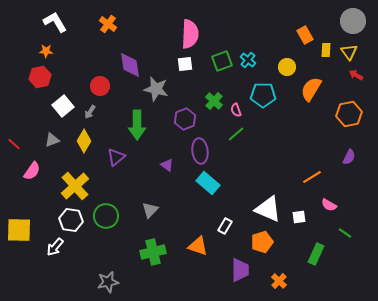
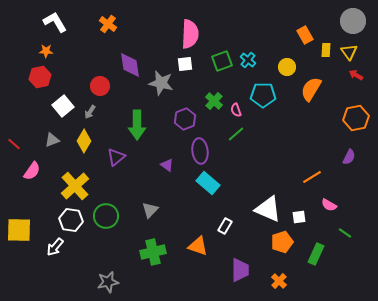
gray star at (156, 89): moved 5 px right, 6 px up
orange hexagon at (349, 114): moved 7 px right, 4 px down
orange pentagon at (262, 242): moved 20 px right
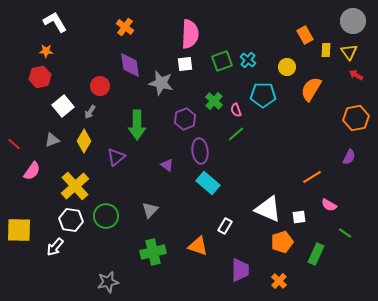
orange cross at (108, 24): moved 17 px right, 3 px down
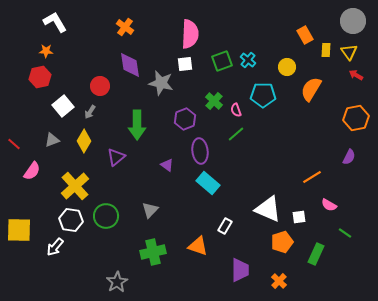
gray star at (108, 282): moved 9 px right; rotated 20 degrees counterclockwise
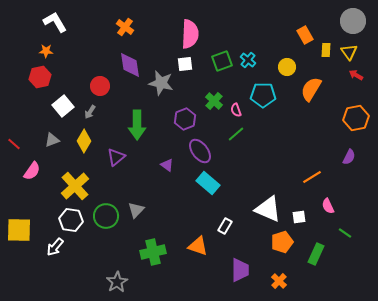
purple ellipse at (200, 151): rotated 30 degrees counterclockwise
pink semicircle at (329, 205): moved 1 px left, 1 px down; rotated 35 degrees clockwise
gray triangle at (150, 210): moved 14 px left
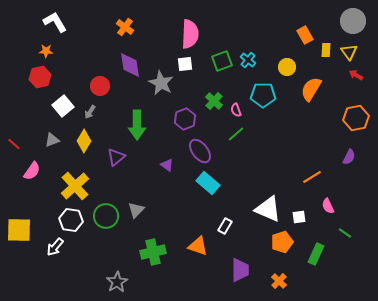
gray star at (161, 83): rotated 15 degrees clockwise
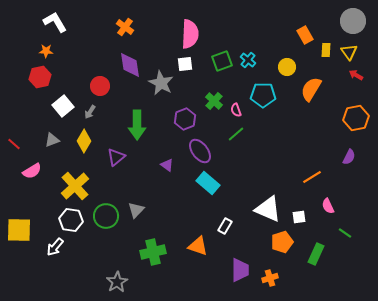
pink semicircle at (32, 171): rotated 24 degrees clockwise
orange cross at (279, 281): moved 9 px left, 3 px up; rotated 28 degrees clockwise
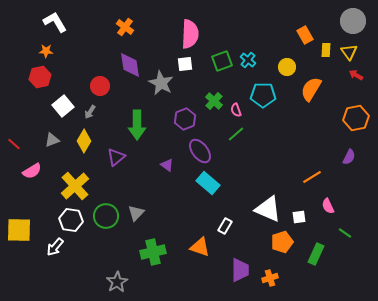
gray triangle at (136, 210): moved 3 px down
orange triangle at (198, 246): moved 2 px right, 1 px down
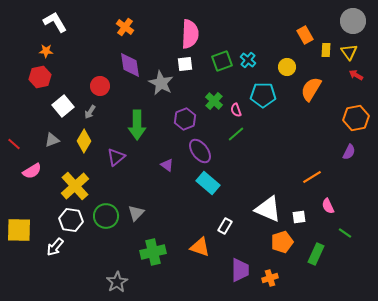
purple semicircle at (349, 157): moved 5 px up
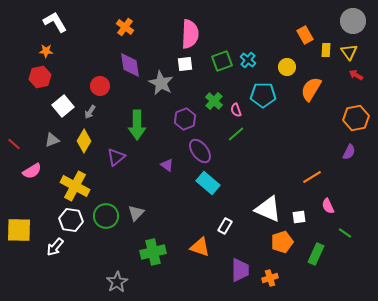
yellow cross at (75, 186): rotated 20 degrees counterclockwise
